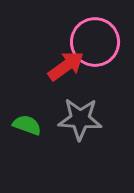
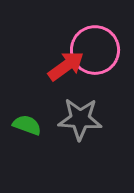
pink circle: moved 8 px down
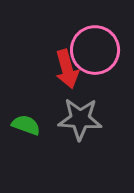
red arrow: moved 1 px right, 3 px down; rotated 111 degrees clockwise
green semicircle: moved 1 px left
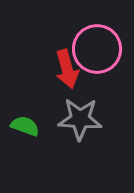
pink circle: moved 2 px right, 1 px up
green semicircle: moved 1 px left, 1 px down
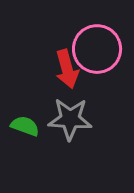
gray star: moved 10 px left
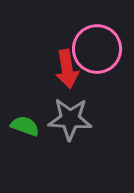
red arrow: rotated 6 degrees clockwise
